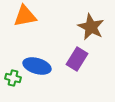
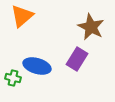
orange triangle: moved 3 px left; rotated 30 degrees counterclockwise
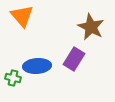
orange triangle: rotated 30 degrees counterclockwise
purple rectangle: moved 3 px left
blue ellipse: rotated 20 degrees counterclockwise
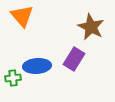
green cross: rotated 21 degrees counterclockwise
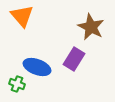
blue ellipse: moved 1 px down; rotated 24 degrees clockwise
green cross: moved 4 px right, 6 px down; rotated 28 degrees clockwise
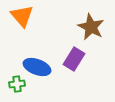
green cross: rotated 28 degrees counterclockwise
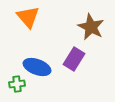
orange triangle: moved 6 px right, 1 px down
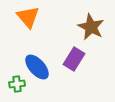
blue ellipse: rotated 28 degrees clockwise
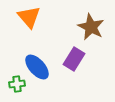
orange triangle: moved 1 px right
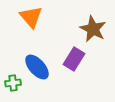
orange triangle: moved 2 px right
brown star: moved 2 px right, 2 px down
green cross: moved 4 px left, 1 px up
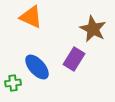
orange triangle: rotated 25 degrees counterclockwise
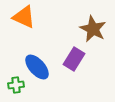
orange triangle: moved 7 px left
green cross: moved 3 px right, 2 px down
